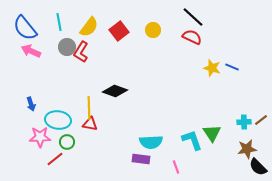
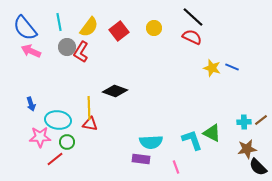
yellow circle: moved 1 px right, 2 px up
green triangle: rotated 30 degrees counterclockwise
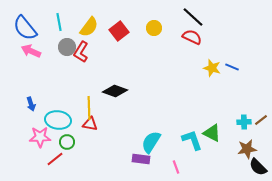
cyan semicircle: rotated 125 degrees clockwise
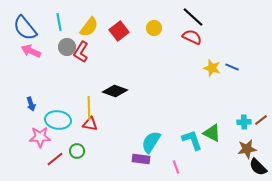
green circle: moved 10 px right, 9 px down
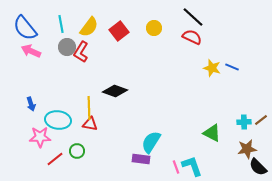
cyan line: moved 2 px right, 2 px down
cyan L-shape: moved 26 px down
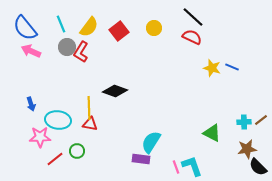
cyan line: rotated 12 degrees counterclockwise
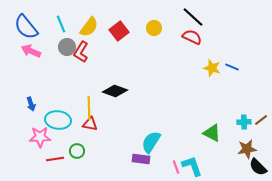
blue semicircle: moved 1 px right, 1 px up
red line: rotated 30 degrees clockwise
